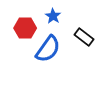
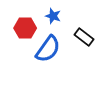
blue star: rotated 14 degrees counterclockwise
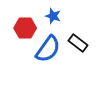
black rectangle: moved 6 px left, 6 px down
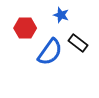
blue star: moved 8 px right, 1 px up
blue semicircle: moved 2 px right, 3 px down
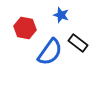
red hexagon: rotated 10 degrees clockwise
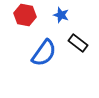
red hexagon: moved 13 px up
blue semicircle: moved 6 px left, 1 px down
